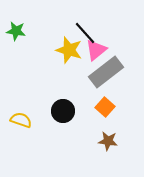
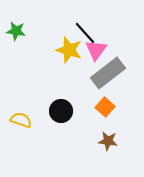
pink triangle: rotated 15 degrees counterclockwise
gray rectangle: moved 2 px right, 1 px down
black circle: moved 2 px left
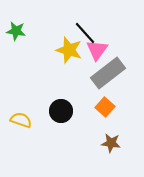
pink triangle: moved 1 px right
brown star: moved 3 px right, 2 px down
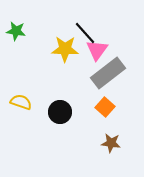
yellow star: moved 4 px left, 1 px up; rotated 16 degrees counterclockwise
black circle: moved 1 px left, 1 px down
yellow semicircle: moved 18 px up
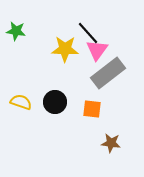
black line: moved 3 px right
orange square: moved 13 px left, 2 px down; rotated 36 degrees counterclockwise
black circle: moved 5 px left, 10 px up
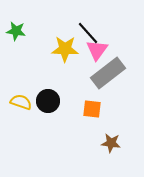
black circle: moved 7 px left, 1 px up
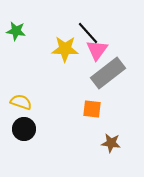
black circle: moved 24 px left, 28 px down
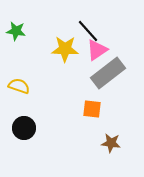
black line: moved 2 px up
pink triangle: rotated 20 degrees clockwise
yellow semicircle: moved 2 px left, 16 px up
black circle: moved 1 px up
